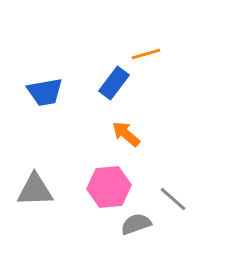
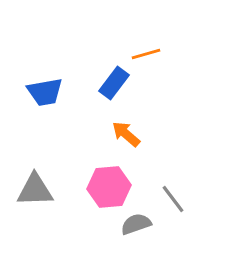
gray line: rotated 12 degrees clockwise
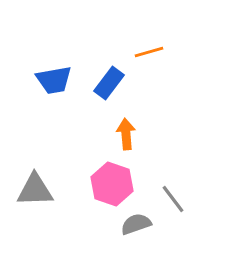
orange line: moved 3 px right, 2 px up
blue rectangle: moved 5 px left
blue trapezoid: moved 9 px right, 12 px up
orange arrow: rotated 44 degrees clockwise
pink hexagon: moved 3 px right, 3 px up; rotated 24 degrees clockwise
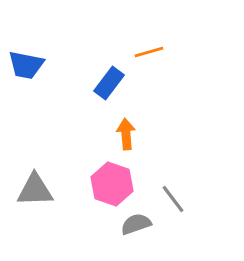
blue trapezoid: moved 28 px left, 15 px up; rotated 21 degrees clockwise
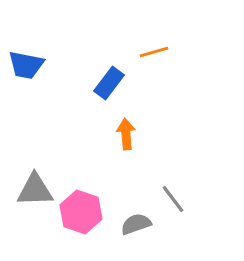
orange line: moved 5 px right
pink hexagon: moved 31 px left, 28 px down
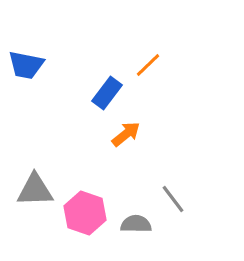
orange line: moved 6 px left, 13 px down; rotated 28 degrees counterclockwise
blue rectangle: moved 2 px left, 10 px down
orange arrow: rotated 56 degrees clockwise
pink hexagon: moved 4 px right, 1 px down
gray semicircle: rotated 20 degrees clockwise
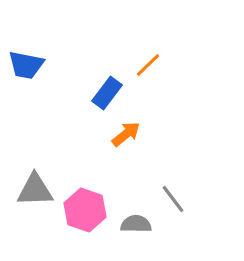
pink hexagon: moved 3 px up
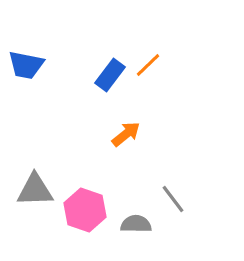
blue rectangle: moved 3 px right, 18 px up
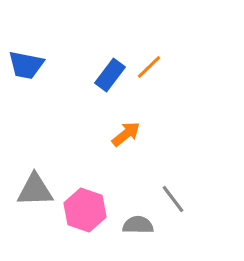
orange line: moved 1 px right, 2 px down
gray semicircle: moved 2 px right, 1 px down
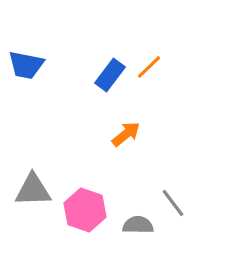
gray triangle: moved 2 px left
gray line: moved 4 px down
